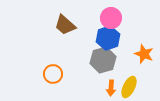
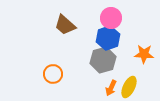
orange star: rotated 18 degrees counterclockwise
orange arrow: rotated 21 degrees clockwise
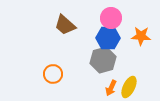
blue hexagon: rotated 20 degrees clockwise
orange star: moved 3 px left, 18 px up
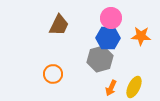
brown trapezoid: moved 6 px left; rotated 105 degrees counterclockwise
gray hexagon: moved 3 px left, 1 px up
yellow ellipse: moved 5 px right
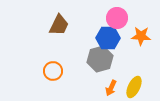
pink circle: moved 6 px right
orange circle: moved 3 px up
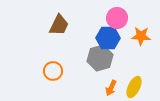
gray hexagon: moved 1 px up
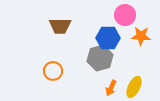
pink circle: moved 8 px right, 3 px up
brown trapezoid: moved 1 px right, 1 px down; rotated 65 degrees clockwise
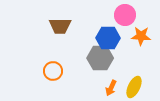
gray hexagon: rotated 15 degrees clockwise
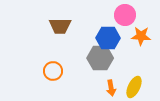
orange arrow: rotated 35 degrees counterclockwise
